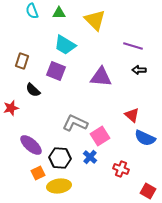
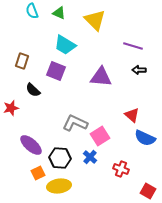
green triangle: rotated 24 degrees clockwise
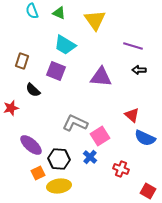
yellow triangle: rotated 10 degrees clockwise
black hexagon: moved 1 px left, 1 px down
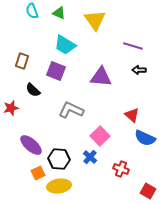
gray L-shape: moved 4 px left, 13 px up
pink square: rotated 12 degrees counterclockwise
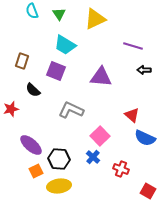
green triangle: moved 1 px down; rotated 32 degrees clockwise
yellow triangle: moved 1 px up; rotated 40 degrees clockwise
black arrow: moved 5 px right
red star: moved 1 px down
blue cross: moved 3 px right
orange square: moved 2 px left, 2 px up
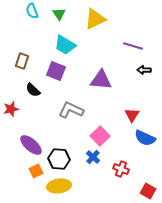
purple triangle: moved 3 px down
red triangle: rotated 21 degrees clockwise
